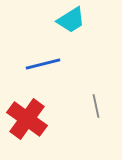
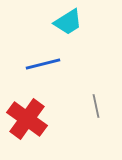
cyan trapezoid: moved 3 px left, 2 px down
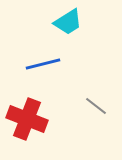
gray line: rotated 40 degrees counterclockwise
red cross: rotated 15 degrees counterclockwise
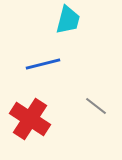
cyan trapezoid: moved 2 px up; rotated 44 degrees counterclockwise
red cross: moved 3 px right; rotated 12 degrees clockwise
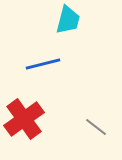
gray line: moved 21 px down
red cross: moved 6 px left; rotated 21 degrees clockwise
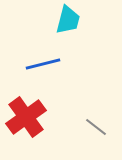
red cross: moved 2 px right, 2 px up
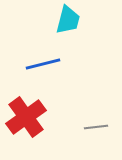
gray line: rotated 45 degrees counterclockwise
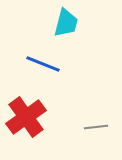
cyan trapezoid: moved 2 px left, 3 px down
blue line: rotated 36 degrees clockwise
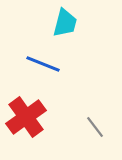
cyan trapezoid: moved 1 px left
gray line: moved 1 px left; rotated 60 degrees clockwise
